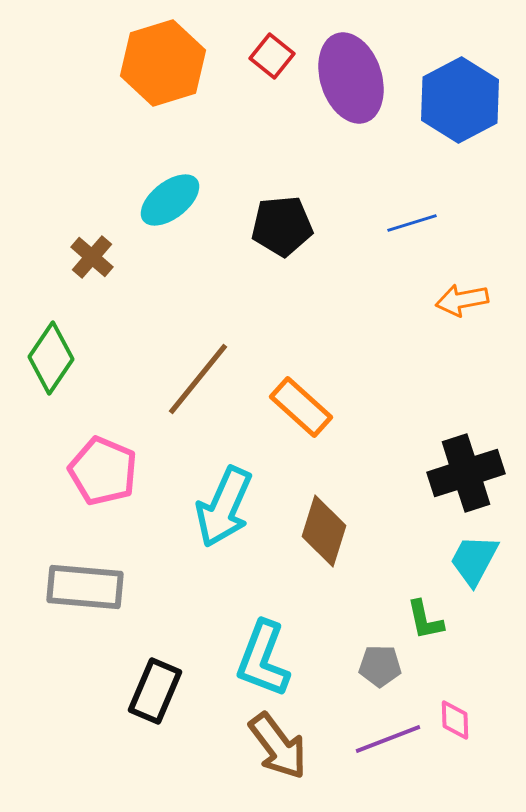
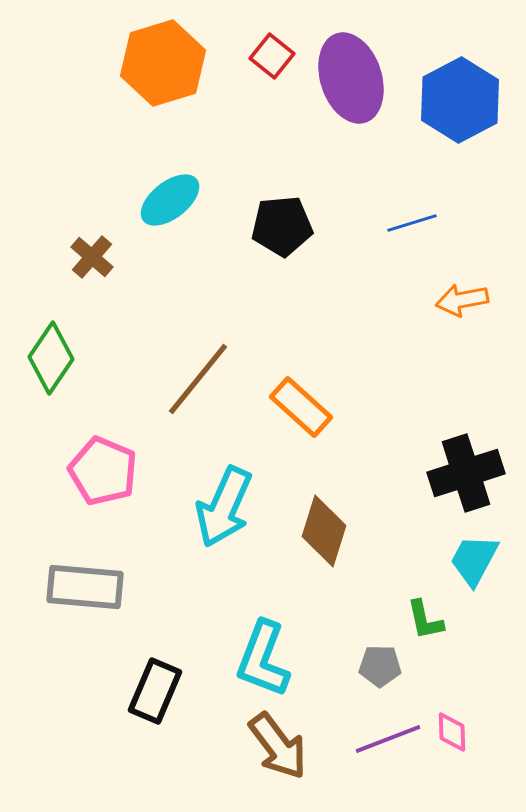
pink diamond: moved 3 px left, 12 px down
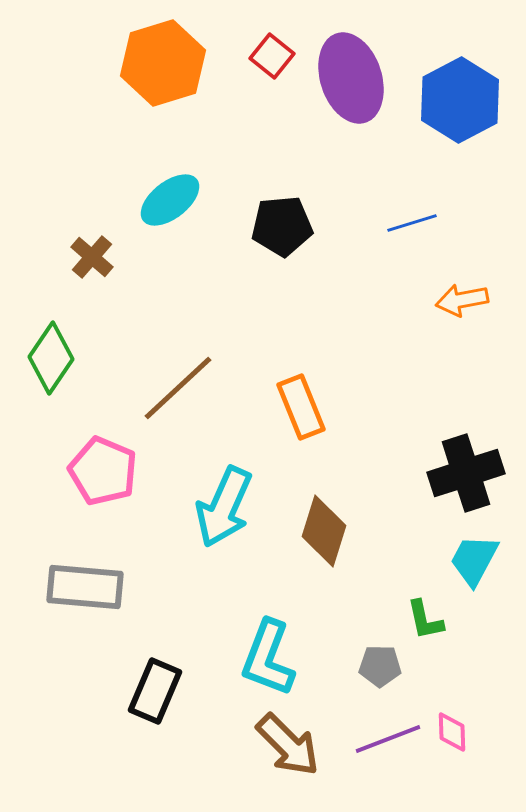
brown line: moved 20 px left, 9 px down; rotated 8 degrees clockwise
orange rectangle: rotated 26 degrees clockwise
cyan L-shape: moved 5 px right, 1 px up
brown arrow: moved 10 px right, 1 px up; rotated 8 degrees counterclockwise
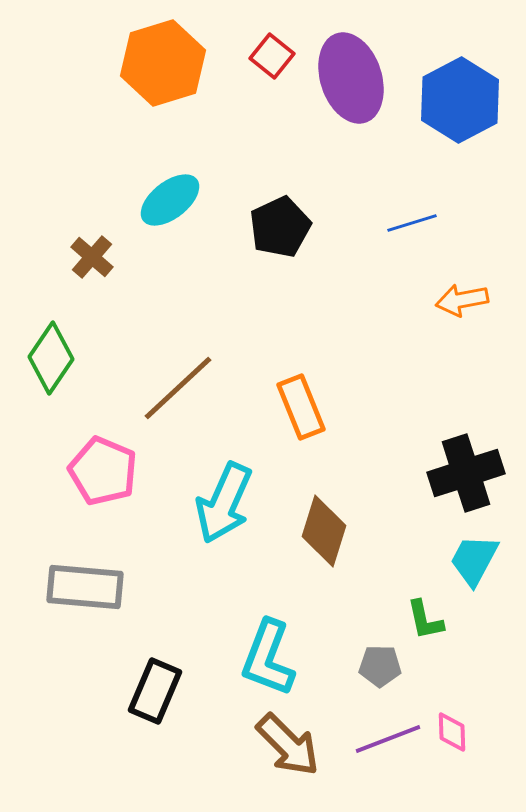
black pentagon: moved 2 px left, 1 px down; rotated 20 degrees counterclockwise
cyan arrow: moved 4 px up
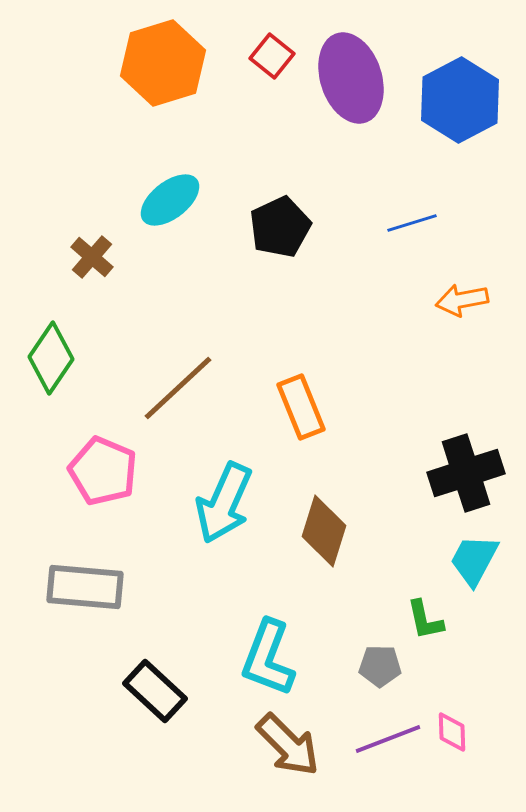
black rectangle: rotated 70 degrees counterclockwise
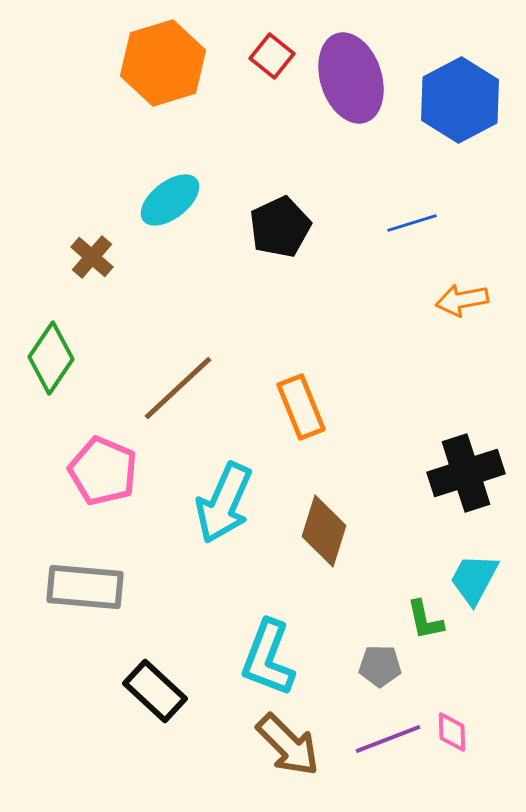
cyan trapezoid: moved 19 px down
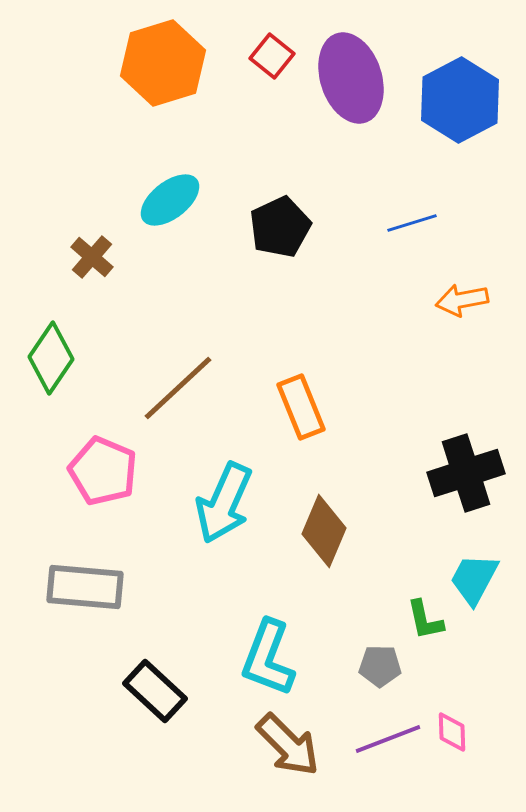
brown diamond: rotated 6 degrees clockwise
